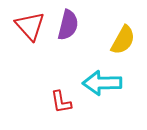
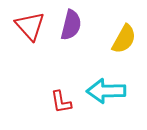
purple semicircle: moved 3 px right
yellow semicircle: moved 1 px right, 1 px up
cyan arrow: moved 4 px right, 8 px down
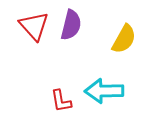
red triangle: moved 4 px right
cyan arrow: moved 2 px left
red L-shape: moved 1 px up
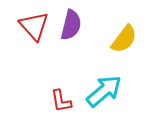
yellow semicircle: rotated 8 degrees clockwise
cyan arrow: rotated 141 degrees clockwise
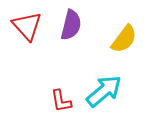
red triangle: moved 7 px left
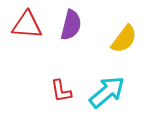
red triangle: moved 1 px up; rotated 44 degrees counterclockwise
cyan arrow: moved 3 px right, 1 px down
red L-shape: moved 10 px up
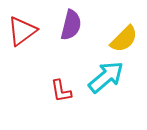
red triangle: moved 5 px left, 6 px down; rotated 40 degrees counterclockwise
yellow semicircle: rotated 8 degrees clockwise
cyan arrow: moved 1 px left, 15 px up
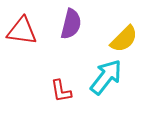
purple semicircle: moved 1 px up
red triangle: rotated 44 degrees clockwise
cyan arrow: rotated 12 degrees counterclockwise
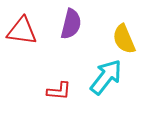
yellow semicircle: rotated 112 degrees clockwise
red L-shape: moved 2 px left; rotated 75 degrees counterclockwise
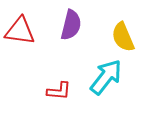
purple semicircle: moved 1 px down
red triangle: moved 2 px left
yellow semicircle: moved 1 px left, 2 px up
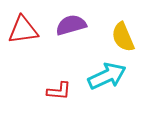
purple semicircle: rotated 120 degrees counterclockwise
red triangle: moved 3 px right, 1 px up; rotated 16 degrees counterclockwise
cyan arrow: moved 1 px right, 1 px up; rotated 27 degrees clockwise
